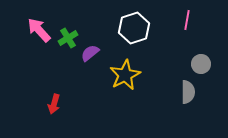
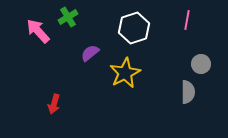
pink arrow: moved 1 px left, 1 px down
green cross: moved 21 px up
yellow star: moved 2 px up
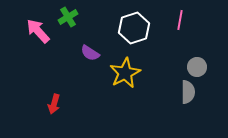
pink line: moved 7 px left
purple semicircle: rotated 108 degrees counterclockwise
gray circle: moved 4 px left, 3 px down
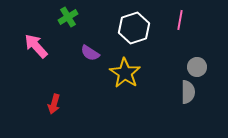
pink arrow: moved 2 px left, 15 px down
yellow star: rotated 12 degrees counterclockwise
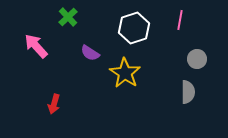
green cross: rotated 12 degrees counterclockwise
gray circle: moved 8 px up
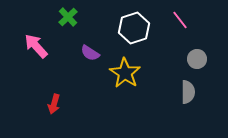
pink line: rotated 48 degrees counterclockwise
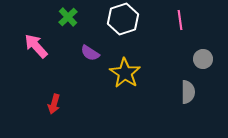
pink line: rotated 30 degrees clockwise
white hexagon: moved 11 px left, 9 px up
gray circle: moved 6 px right
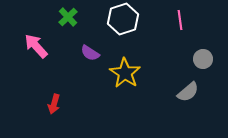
gray semicircle: rotated 50 degrees clockwise
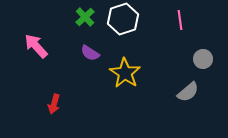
green cross: moved 17 px right
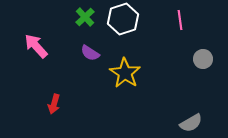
gray semicircle: moved 3 px right, 31 px down; rotated 10 degrees clockwise
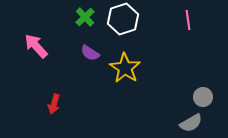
pink line: moved 8 px right
gray circle: moved 38 px down
yellow star: moved 5 px up
